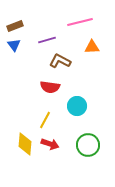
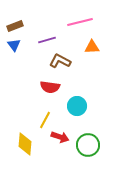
red arrow: moved 10 px right, 7 px up
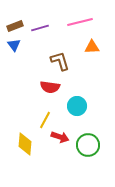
purple line: moved 7 px left, 12 px up
brown L-shape: rotated 45 degrees clockwise
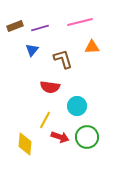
blue triangle: moved 18 px right, 5 px down; rotated 16 degrees clockwise
brown L-shape: moved 3 px right, 2 px up
green circle: moved 1 px left, 8 px up
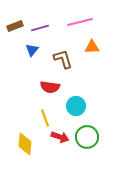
cyan circle: moved 1 px left
yellow line: moved 2 px up; rotated 48 degrees counterclockwise
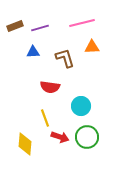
pink line: moved 2 px right, 1 px down
blue triangle: moved 1 px right, 2 px down; rotated 48 degrees clockwise
brown L-shape: moved 2 px right, 1 px up
cyan circle: moved 5 px right
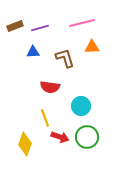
yellow diamond: rotated 15 degrees clockwise
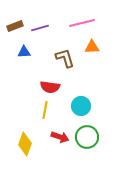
blue triangle: moved 9 px left
yellow line: moved 8 px up; rotated 30 degrees clockwise
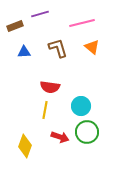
purple line: moved 14 px up
orange triangle: rotated 42 degrees clockwise
brown L-shape: moved 7 px left, 10 px up
green circle: moved 5 px up
yellow diamond: moved 2 px down
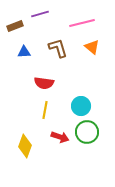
red semicircle: moved 6 px left, 4 px up
